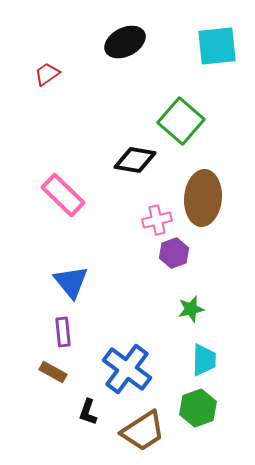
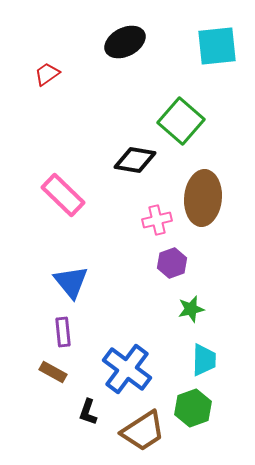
purple hexagon: moved 2 px left, 10 px down
green hexagon: moved 5 px left
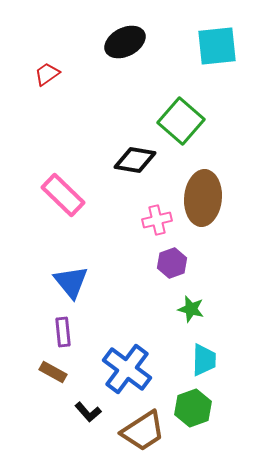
green star: rotated 28 degrees clockwise
black L-shape: rotated 60 degrees counterclockwise
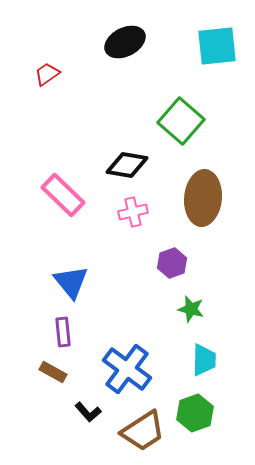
black diamond: moved 8 px left, 5 px down
pink cross: moved 24 px left, 8 px up
green hexagon: moved 2 px right, 5 px down
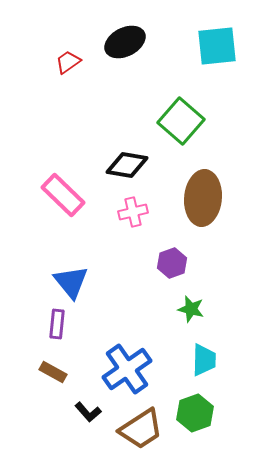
red trapezoid: moved 21 px right, 12 px up
purple rectangle: moved 6 px left, 8 px up; rotated 12 degrees clockwise
blue cross: rotated 18 degrees clockwise
brown trapezoid: moved 2 px left, 2 px up
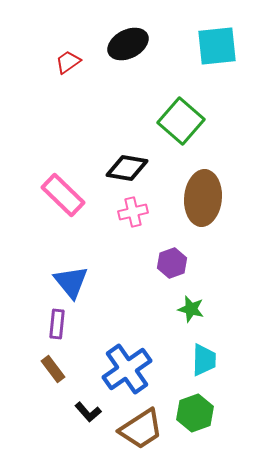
black ellipse: moved 3 px right, 2 px down
black diamond: moved 3 px down
brown rectangle: moved 3 px up; rotated 24 degrees clockwise
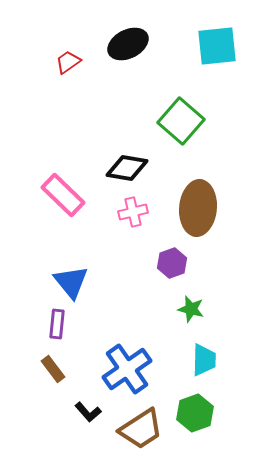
brown ellipse: moved 5 px left, 10 px down
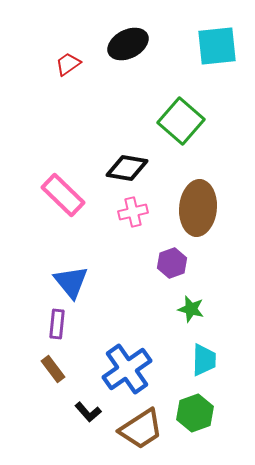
red trapezoid: moved 2 px down
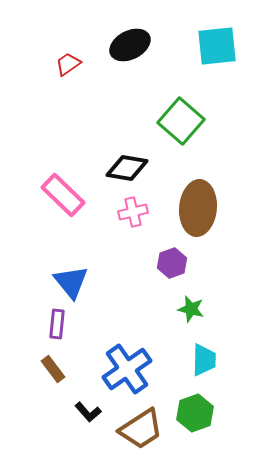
black ellipse: moved 2 px right, 1 px down
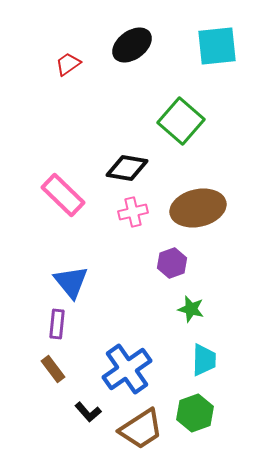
black ellipse: moved 2 px right; rotated 9 degrees counterclockwise
brown ellipse: rotated 72 degrees clockwise
